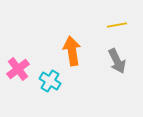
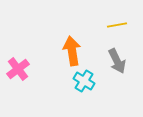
cyan cross: moved 34 px right
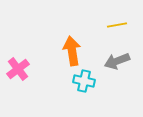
gray arrow: rotated 95 degrees clockwise
cyan cross: rotated 20 degrees counterclockwise
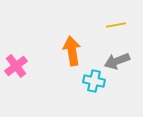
yellow line: moved 1 px left
pink cross: moved 2 px left, 3 px up
cyan cross: moved 10 px right
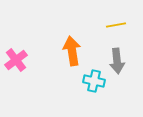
gray arrow: rotated 75 degrees counterclockwise
pink cross: moved 6 px up
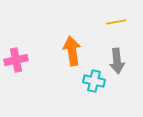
yellow line: moved 3 px up
pink cross: rotated 25 degrees clockwise
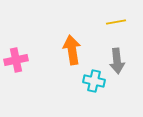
orange arrow: moved 1 px up
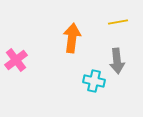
yellow line: moved 2 px right
orange arrow: moved 12 px up; rotated 16 degrees clockwise
pink cross: rotated 25 degrees counterclockwise
